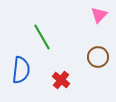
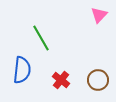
green line: moved 1 px left, 1 px down
brown circle: moved 23 px down
blue semicircle: moved 1 px right
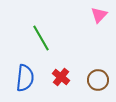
blue semicircle: moved 3 px right, 8 px down
red cross: moved 3 px up
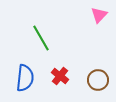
red cross: moved 1 px left, 1 px up
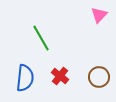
brown circle: moved 1 px right, 3 px up
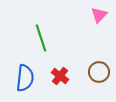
green line: rotated 12 degrees clockwise
brown circle: moved 5 px up
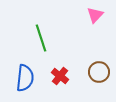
pink triangle: moved 4 px left
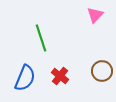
brown circle: moved 3 px right, 1 px up
blue semicircle: rotated 16 degrees clockwise
